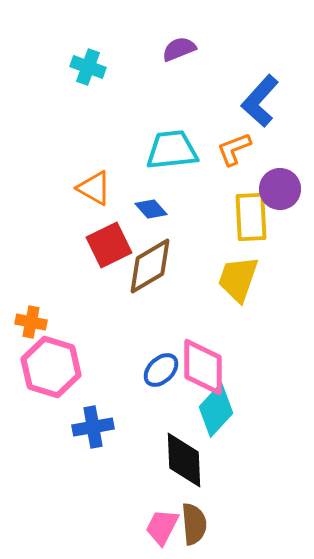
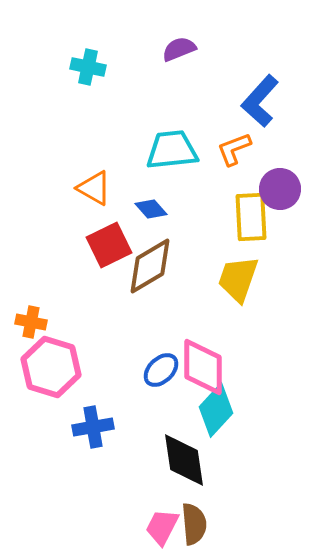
cyan cross: rotated 8 degrees counterclockwise
black diamond: rotated 6 degrees counterclockwise
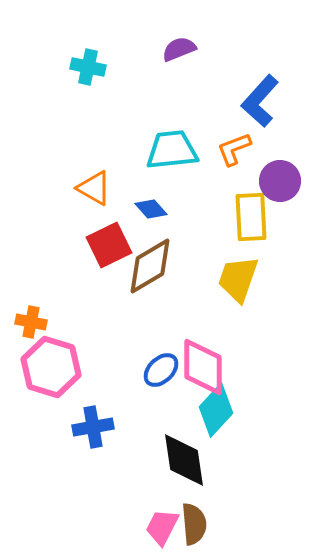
purple circle: moved 8 px up
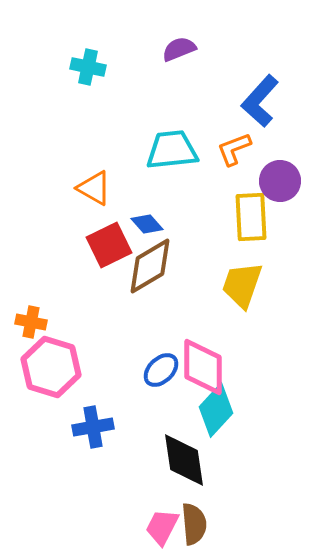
blue diamond: moved 4 px left, 15 px down
yellow trapezoid: moved 4 px right, 6 px down
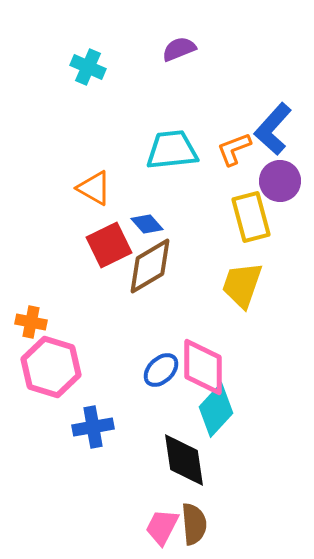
cyan cross: rotated 12 degrees clockwise
blue L-shape: moved 13 px right, 28 px down
yellow rectangle: rotated 12 degrees counterclockwise
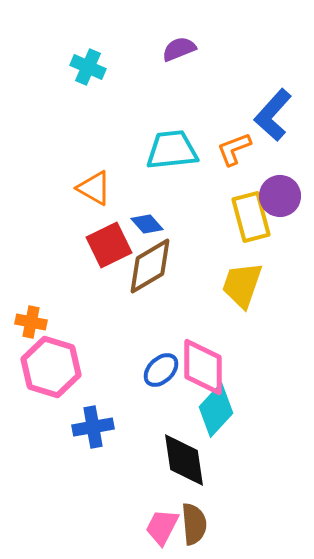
blue L-shape: moved 14 px up
purple circle: moved 15 px down
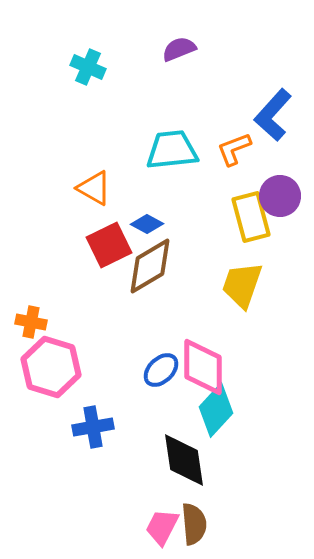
blue diamond: rotated 20 degrees counterclockwise
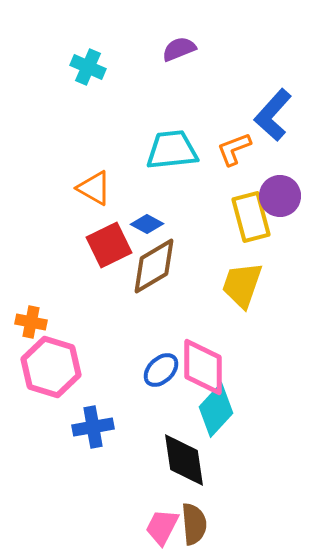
brown diamond: moved 4 px right
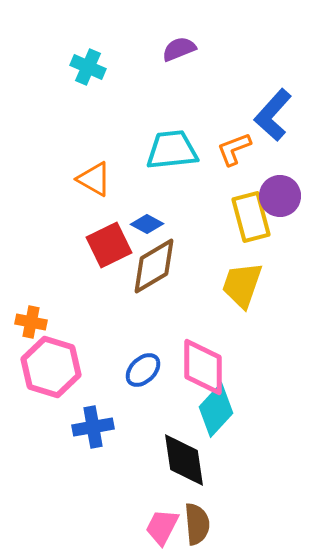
orange triangle: moved 9 px up
blue ellipse: moved 18 px left
brown semicircle: moved 3 px right
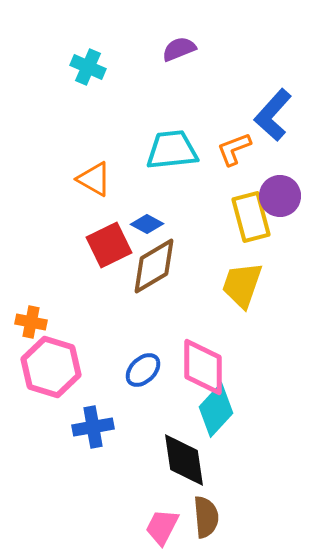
brown semicircle: moved 9 px right, 7 px up
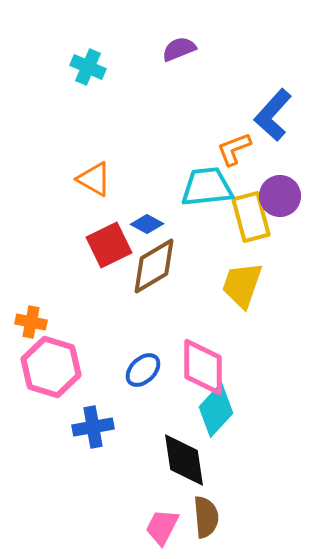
cyan trapezoid: moved 35 px right, 37 px down
